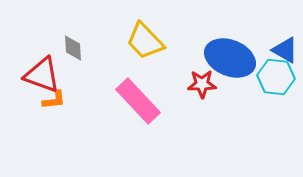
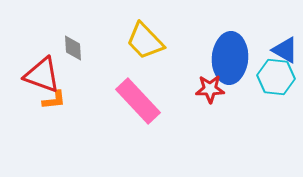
blue ellipse: rotated 72 degrees clockwise
red star: moved 8 px right, 5 px down
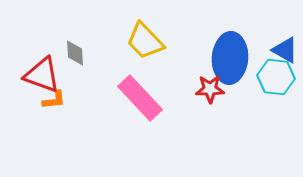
gray diamond: moved 2 px right, 5 px down
pink rectangle: moved 2 px right, 3 px up
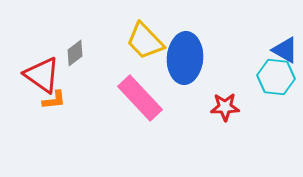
gray diamond: rotated 56 degrees clockwise
blue ellipse: moved 45 px left
red triangle: rotated 15 degrees clockwise
red star: moved 15 px right, 18 px down
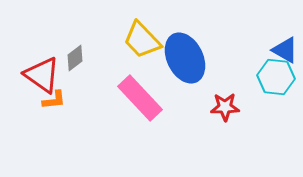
yellow trapezoid: moved 3 px left, 1 px up
gray diamond: moved 5 px down
blue ellipse: rotated 30 degrees counterclockwise
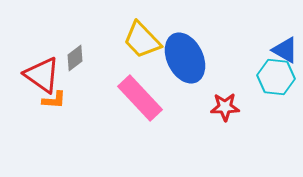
orange L-shape: rotated 10 degrees clockwise
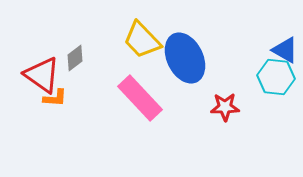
orange L-shape: moved 1 px right, 2 px up
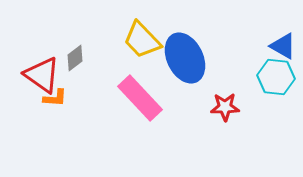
blue triangle: moved 2 px left, 4 px up
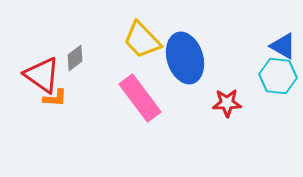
blue ellipse: rotated 9 degrees clockwise
cyan hexagon: moved 2 px right, 1 px up
pink rectangle: rotated 6 degrees clockwise
red star: moved 2 px right, 4 px up
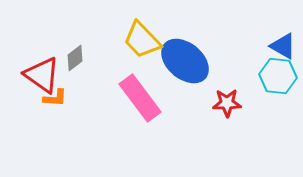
blue ellipse: moved 3 px down; rotated 33 degrees counterclockwise
